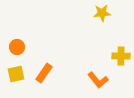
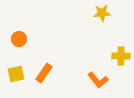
orange circle: moved 2 px right, 8 px up
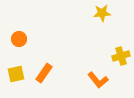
yellow cross: rotated 18 degrees counterclockwise
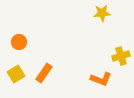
orange circle: moved 3 px down
yellow square: rotated 18 degrees counterclockwise
orange L-shape: moved 3 px right, 1 px up; rotated 30 degrees counterclockwise
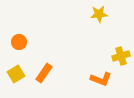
yellow star: moved 3 px left, 1 px down
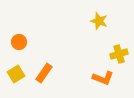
yellow star: moved 7 px down; rotated 24 degrees clockwise
yellow cross: moved 2 px left, 2 px up
orange L-shape: moved 2 px right, 1 px up
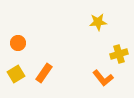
yellow star: moved 1 px left, 1 px down; rotated 24 degrees counterclockwise
orange circle: moved 1 px left, 1 px down
orange L-shape: rotated 30 degrees clockwise
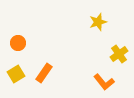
yellow star: rotated 12 degrees counterclockwise
yellow cross: rotated 18 degrees counterclockwise
orange L-shape: moved 1 px right, 4 px down
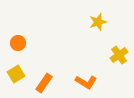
yellow cross: moved 1 px down
orange rectangle: moved 10 px down
orange L-shape: moved 18 px left; rotated 20 degrees counterclockwise
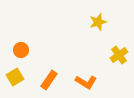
orange circle: moved 3 px right, 7 px down
yellow square: moved 1 px left, 3 px down
orange rectangle: moved 5 px right, 3 px up
